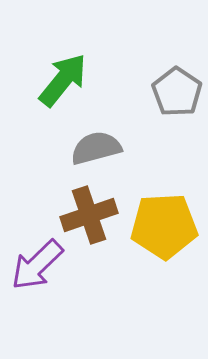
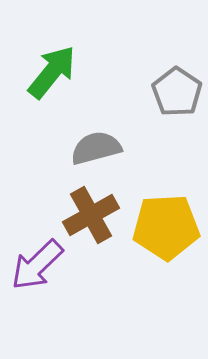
green arrow: moved 11 px left, 8 px up
brown cross: moved 2 px right; rotated 10 degrees counterclockwise
yellow pentagon: moved 2 px right, 1 px down
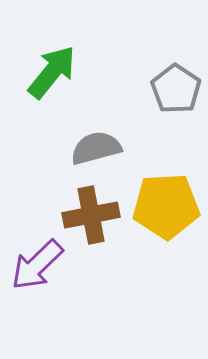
gray pentagon: moved 1 px left, 3 px up
brown cross: rotated 18 degrees clockwise
yellow pentagon: moved 21 px up
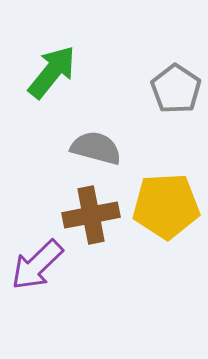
gray semicircle: rotated 30 degrees clockwise
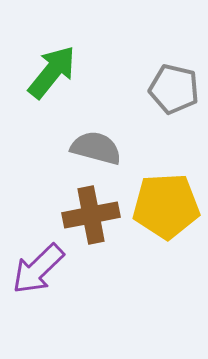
gray pentagon: moved 2 px left; rotated 21 degrees counterclockwise
purple arrow: moved 1 px right, 4 px down
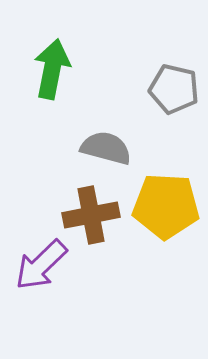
green arrow: moved 3 px up; rotated 28 degrees counterclockwise
gray semicircle: moved 10 px right
yellow pentagon: rotated 6 degrees clockwise
purple arrow: moved 3 px right, 4 px up
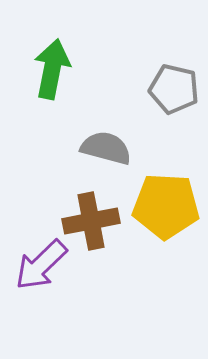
brown cross: moved 6 px down
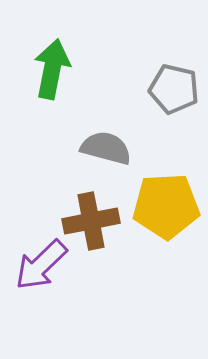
yellow pentagon: rotated 6 degrees counterclockwise
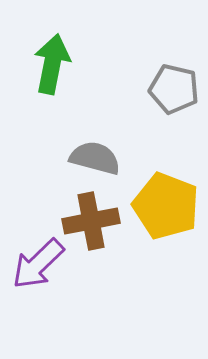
green arrow: moved 5 px up
gray semicircle: moved 11 px left, 10 px down
yellow pentagon: rotated 24 degrees clockwise
purple arrow: moved 3 px left, 1 px up
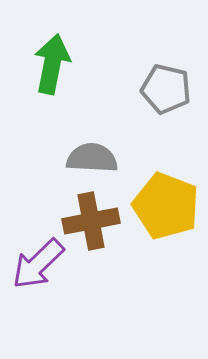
gray pentagon: moved 8 px left
gray semicircle: moved 3 px left; rotated 12 degrees counterclockwise
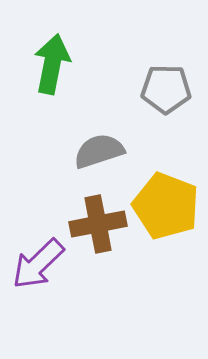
gray pentagon: rotated 12 degrees counterclockwise
gray semicircle: moved 7 px right, 7 px up; rotated 21 degrees counterclockwise
brown cross: moved 7 px right, 3 px down
